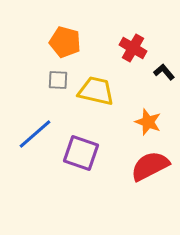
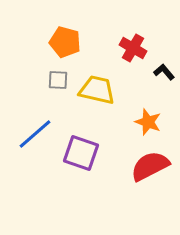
yellow trapezoid: moved 1 px right, 1 px up
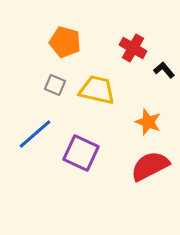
black L-shape: moved 2 px up
gray square: moved 3 px left, 5 px down; rotated 20 degrees clockwise
purple square: rotated 6 degrees clockwise
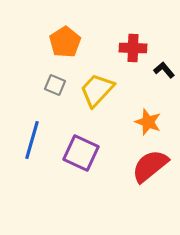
orange pentagon: rotated 24 degrees clockwise
red cross: rotated 28 degrees counterclockwise
yellow trapezoid: rotated 60 degrees counterclockwise
blue line: moved 3 px left, 6 px down; rotated 33 degrees counterclockwise
red semicircle: rotated 12 degrees counterclockwise
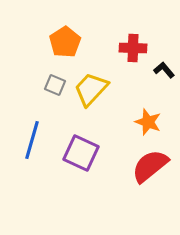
yellow trapezoid: moved 6 px left, 1 px up
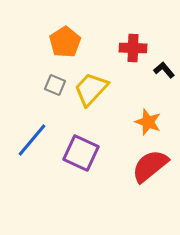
blue line: rotated 24 degrees clockwise
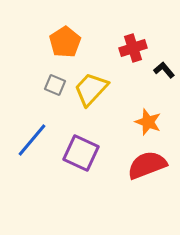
red cross: rotated 20 degrees counterclockwise
red semicircle: moved 3 px left, 1 px up; rotated 18 degrees clockwise
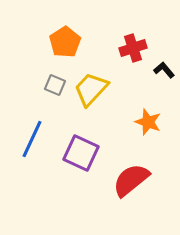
blue line: moved 1 px up; rotated 15 degrees counterclockwise
red semicircle: moved 16 px left, 15 px down; rotated 18 degrees counterclockwise
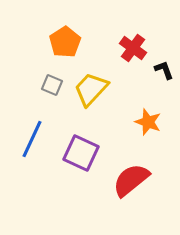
red cross: rotated 36 degrees counterclockwise
black L-shape: rotated 20 degrees clockwise
gray square: moved 3 px left
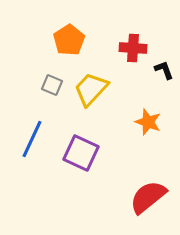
orange pentagon: moved 4 px right, 2 px up
red cross: rotated 32 degrees counterclockwise
red semicircle: moved 17 px right, 17 px down
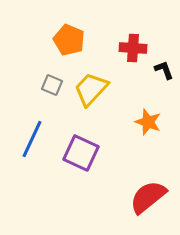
orange pentagon: rotated 16 degrees counterclockwise
